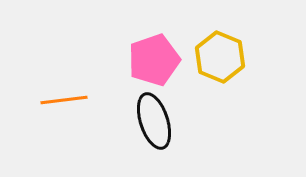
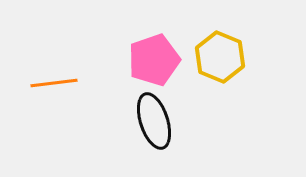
orange line: moved 10 px left, 17 px up
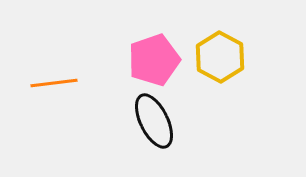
yellow hexagon: rotated 6 degrees clockwise
black ellipse: rotated 8 degrees counterclockwise
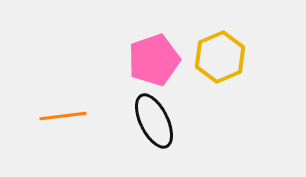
yellow hexagon: rotated 9 degrees clockwise
orange line: moved 9 px right, 33 px down
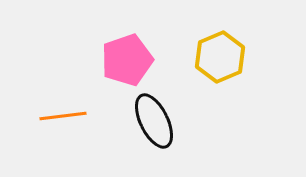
pink pentagon: moved 27 px left
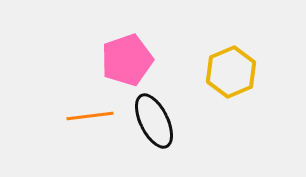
yellow hexagon: moved 11 px right, 15 px down
orange line: moved 27 px right
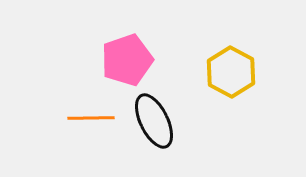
yellow hexagon: rotated 9 degrees counterclockwise
orange line: moved 1 px right, 2 px down; rotated 6 degrees clockwise
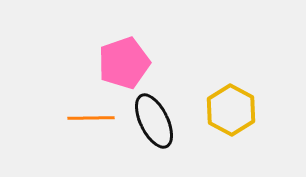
pink pentagon: moved 3 px left, 3 px down
yellow hexagon: moved 38 px down
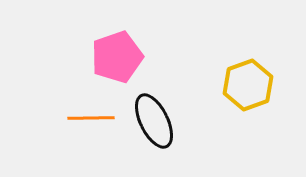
pink pentagon: moved 7 px left, 6 px up
yellow hexagon: moved 17 px right, 25 px up; rotated 12 degrees clockwise
